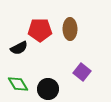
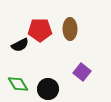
black semicircle: moved 1 px right, 3 px up
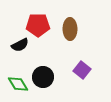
red pentagon: moved 2 px left, 5 px up
purple square: moved 2 px up
black circle: moved 5 px left, 12 px up
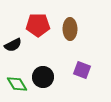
black semicircle: moved 7 px left
purple square: rotated 18 degrees counterclockwise
green diamond: moved 1 px left
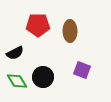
brown ellipse: moved 2 px down
black semicircle: moved 2 px right, 8 px down
green diamond: moved 3 px up
